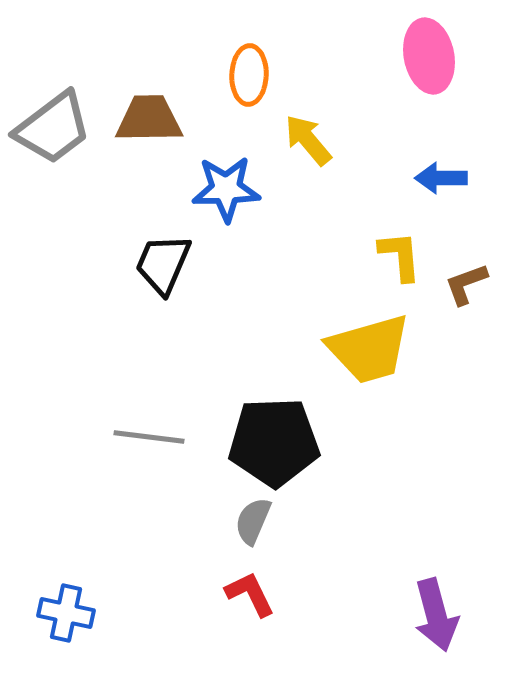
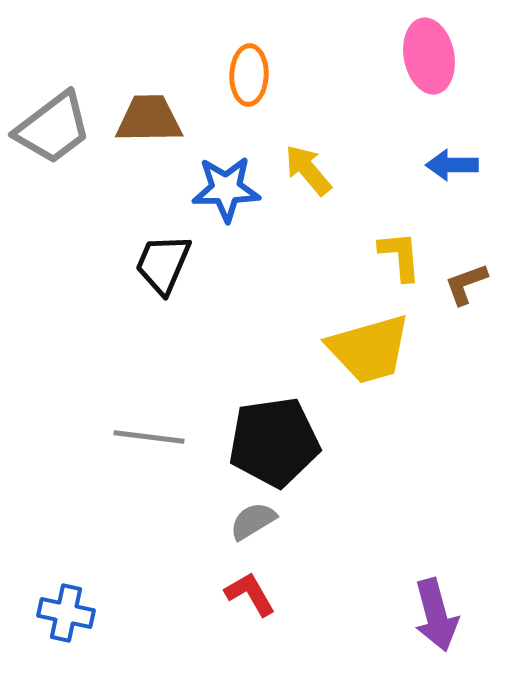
yellow arrow: moved 30 px down
blue arrow: moved 11 px right, 13 px up
black pentagon: rotated 6 degrees counterclockwise
gray semicircle: rotated 36 degrees clockwise
red L-shape: rotated 4 degrees counterclockwise
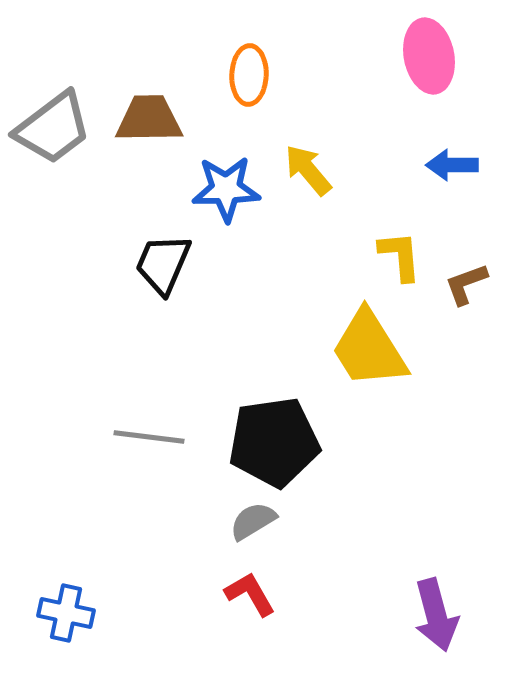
yellow trapezoid: rotated 74 degrees clockwise
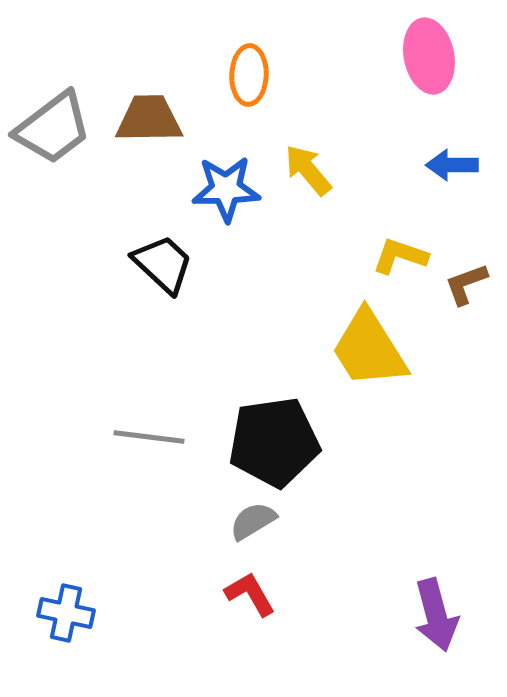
yellow L-shape: rotated 66 degrees counterclockwise
black trapezoid: rotated 110 degrees clockwise
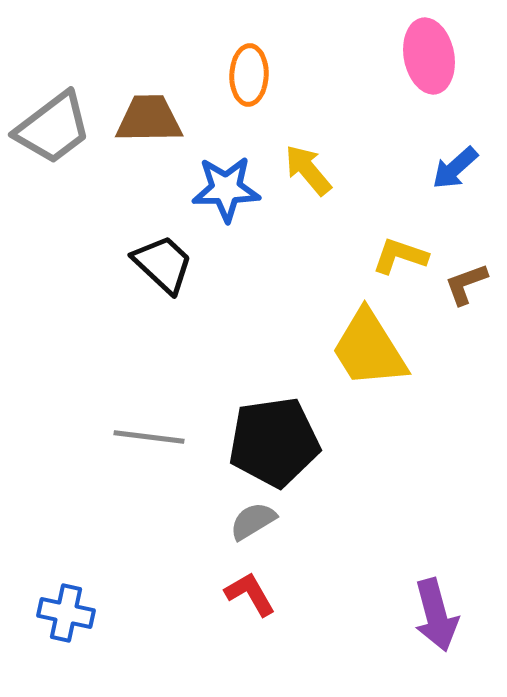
blue arrow: moved 3 px right, 3 px down; rotated 42 degrees counterclockwise
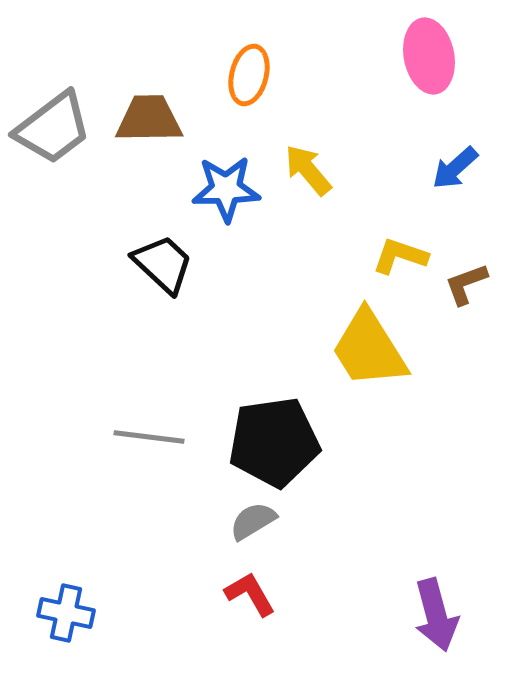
orange ellipse: rotated 12 degrees clockwise
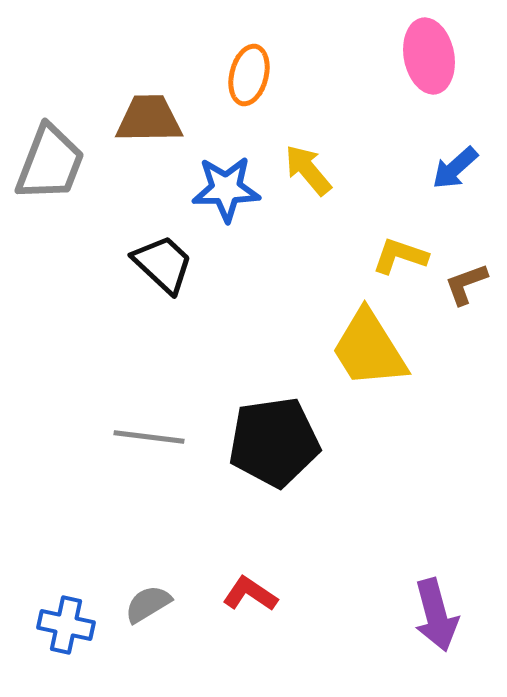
gray trapezoid: moved 3 px left, 35 px down; rotated 32 degrees counterclockwise
gray semicircle: moved 105 px left, 83 px down
red L-shape: rotated 26 degrees counterclockwise
blue cross: moved 12 px down
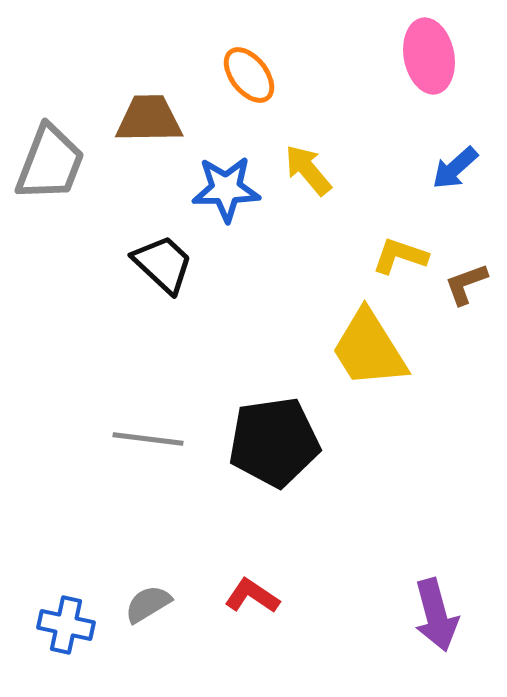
orange ellipse: rotated 52 degrees counterclockwise
gray line: moved 1 px left, 2 px down
red L-shape: moved 2 px right, 2 px down
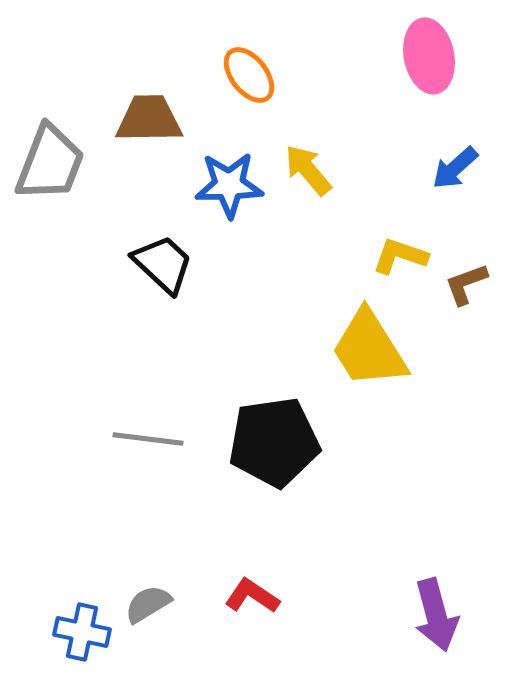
blue star: moved 3 px right, 4 px up
blue cross: moved 16 px right, 7 px down
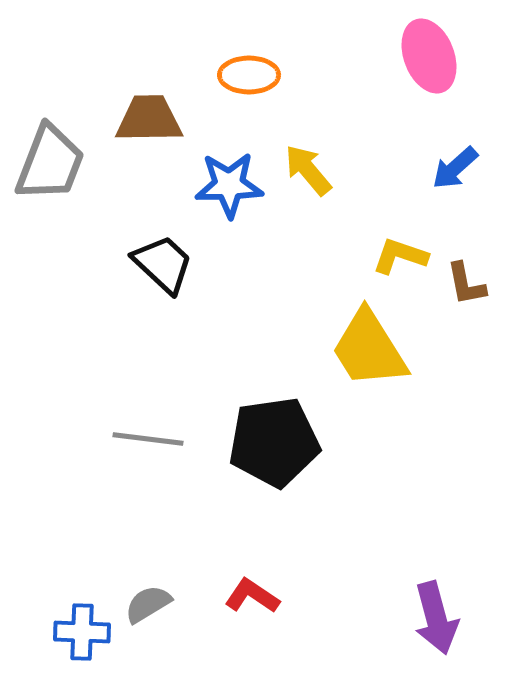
pink ellipse: rotated 10 degrees counterclockwise
orange ellipse: rotated 52 degrees counterclockwise
brown L-shape: rotated 81 degrees counterclockwise
purple arrow: moved 3 px down
blue cross: rotated 10 degrees counterclockwise
